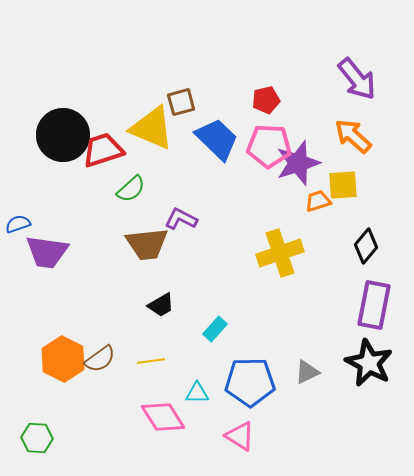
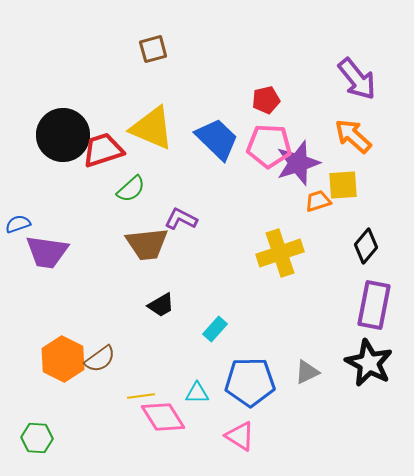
brown square: moved 28 px left, 53 px up
yellow line: moved 10 px left, 35 px down
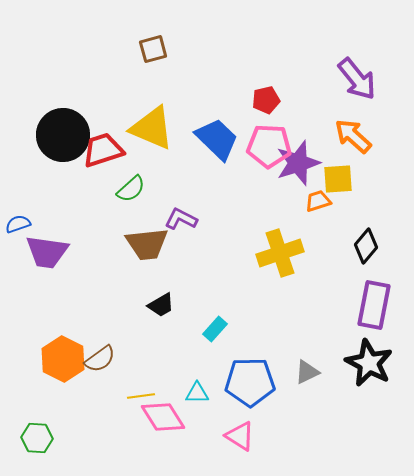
yellow square: moved 5 px left, 6 px up
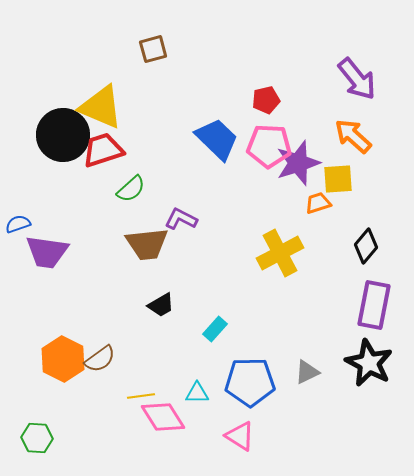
yellow triangle: moved 51 px left, 21 px up
orange trapezoid: moved 2 px down
yellow cross: rotated 9 degrees counterclockwise
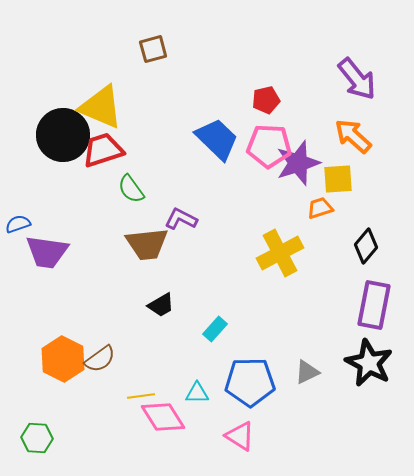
green semicircle: rotated 96 degrees clockwise
orange trapezoid: moved 2 px right, 5 px down
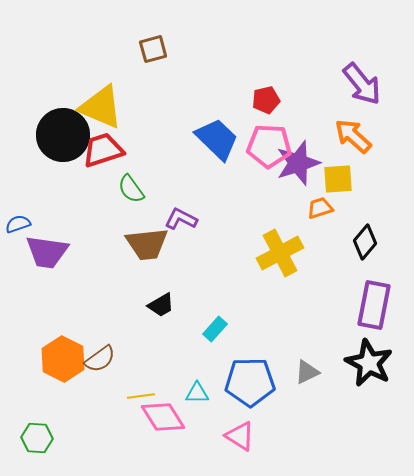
purple arrow: moved 5 px right, 5 px down
black diamond: moved 1 px left, 4 px up
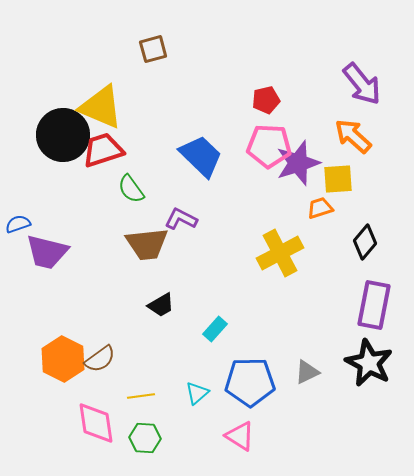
blue trapezoid: moved 16 px left, 17 px down
purple trapezoid: rotated 6 degrees clockwise
cyan triangle: rotated 40 degrees counterclockwise
pink diamond: moved 67 px left, 6 px down; rotated 24 degrees clockwise
green hexagon: moved 108 px right
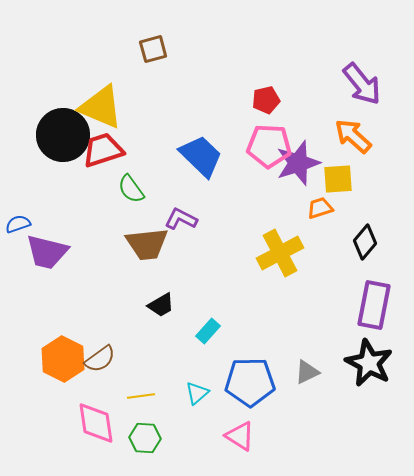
cyan rectangle: moved 7 px left, 2 px down
